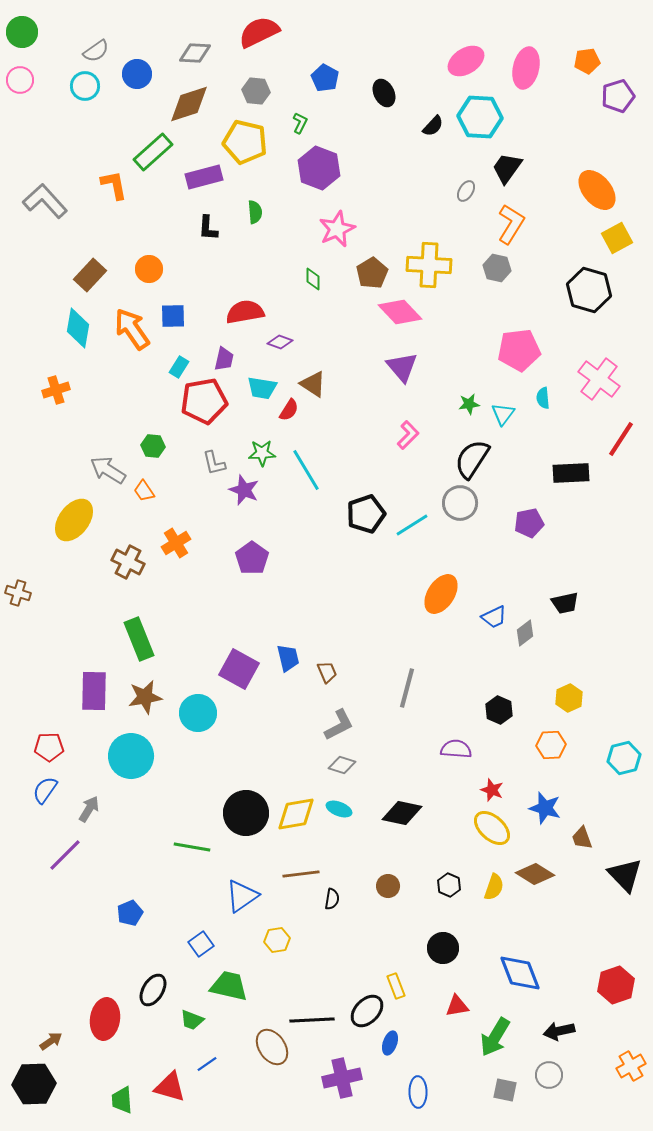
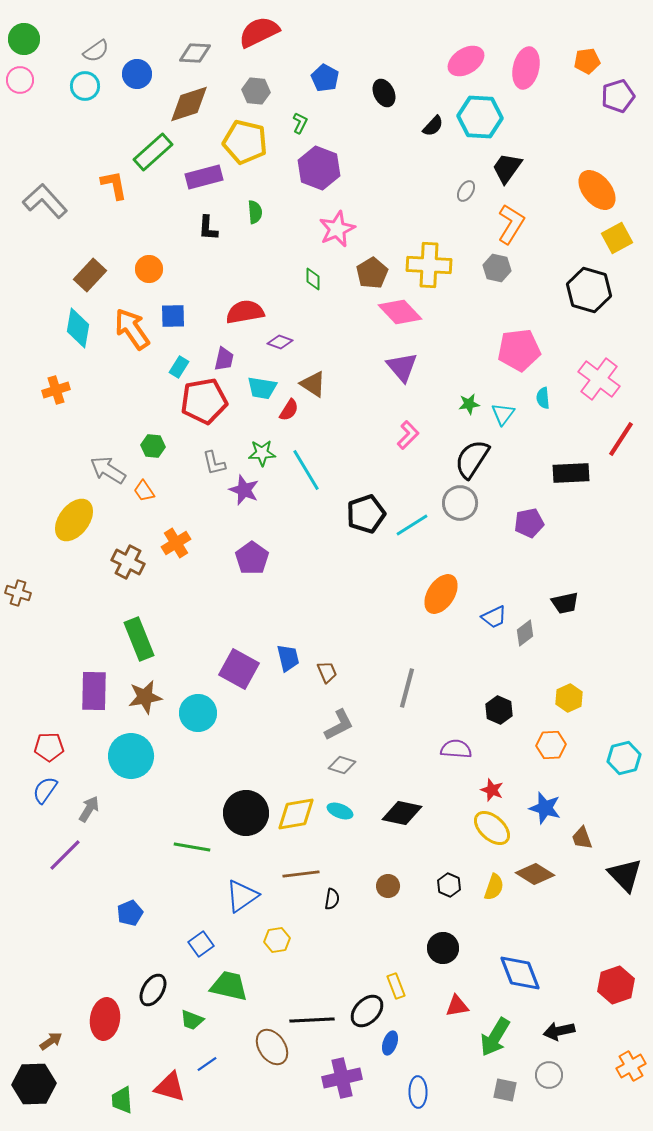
green circle at (22, 32): moved 2 px right, 7 px down
cyan ellipse at (339, 809): moved 1 px right, 2 px down
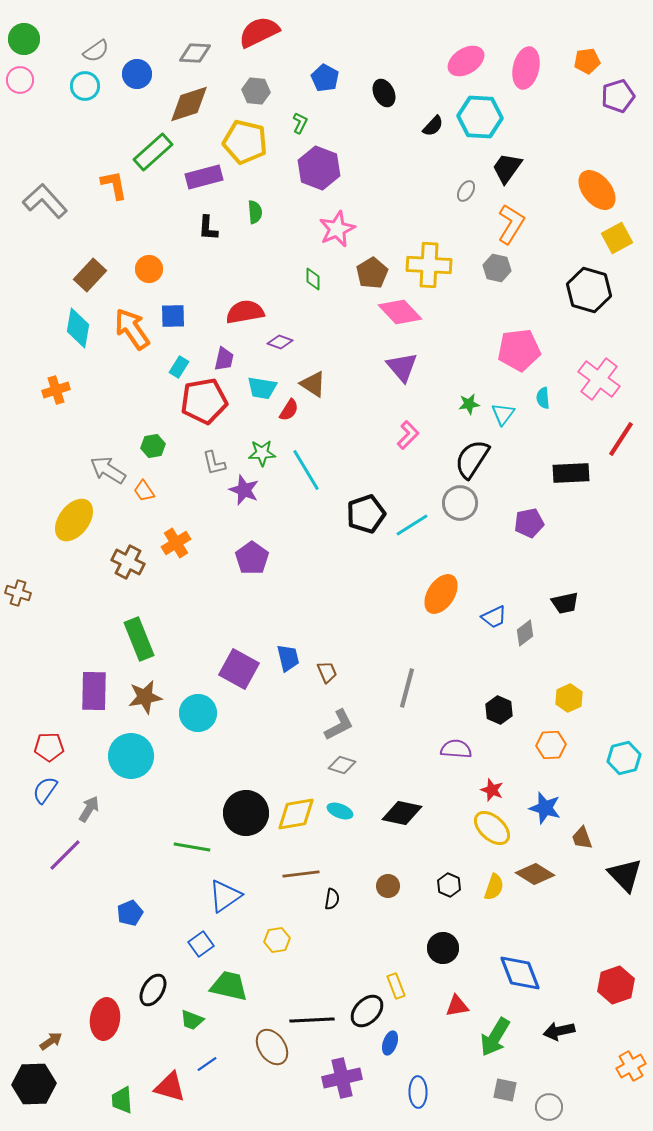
green hexagon at (153, 446): rotated 15 degrees counterclockwise
blue triangle at (242, 896): moved 17 px left
gray circle at (549, 1075): moved 32 px down
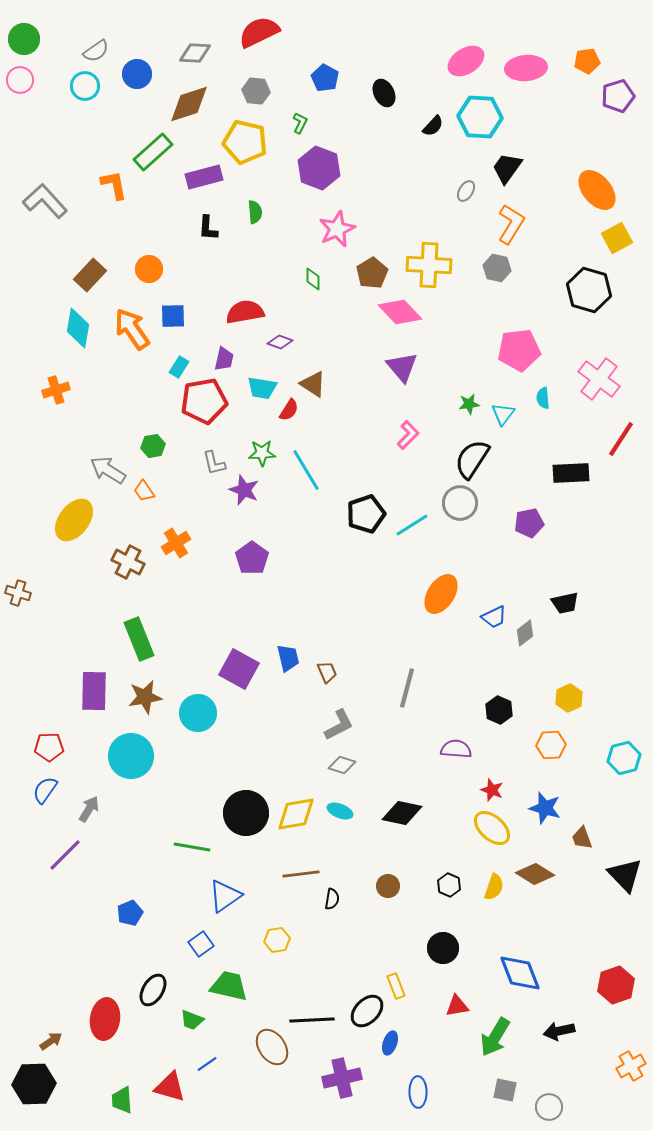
pink ellipse at (526, 68): rotated 72 degrees clockwise
